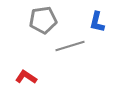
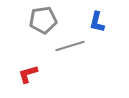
red L-shape: moved 2 px right, 3 px up; rotated 50 degrees counterclockwise
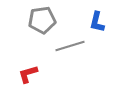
gray pentagon: moved 1 px left
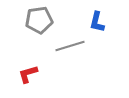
gray pentagon: moved 3 px left
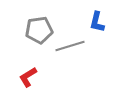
gray pentagon: moved 10 px down
red L-shape: moved 3 px down; rotated 15 degrees counterclockwise
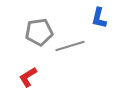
blue L-shape: moved 2 px right, 4 px up
gray pentagon: moved 2 px down
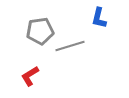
gray pentagon: moved 1 px right, 1 px up
red L-shape: moved 2 px right, 1 px up
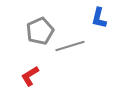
gray pentagon: rotated 16 degrees counterclockwise
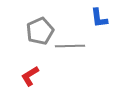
blue L-shape: rotated 20 degrees counterclockwise
gray line: rotated 16 degrees clockwise
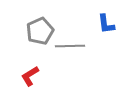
blue L-shape: moved 7 px right, 6 px down
